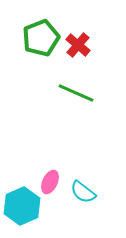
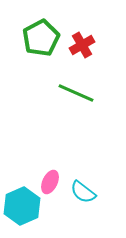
green pentagon: rotated 6 degrees counterclockwise
red cross: moved 4 px right; rotated 20 degrees clockwise
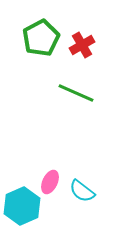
cyan semicircle: moved 1 px left, 1 px up
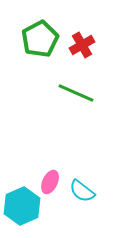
green pentagon: moved 1 px left, 1 px down
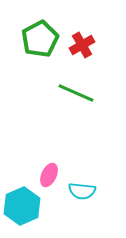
pink ellipse: moved 1 px left, 7 px up
cyan semicircle: rotated 32 degrees counterclockwise
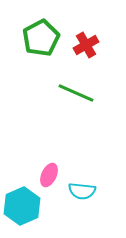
green pentagon: moved 1 px right, 1 px up
red cross: moved 4 px right
